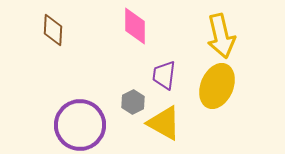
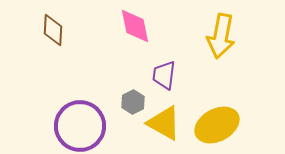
pink diamond: rotated 12 degrees counterclockwise
yellow arrow: rotated 24 degrees clockwise
yellow ellipse: moved 39 px down; rotated 39 degrees clockwise
purple circle: moved 1 px down
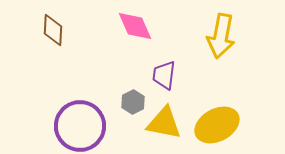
pink diamond: rotated 12 degrees counterclockwise
yellow triangle: rotated 18 degrees counterclockwise
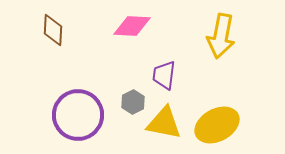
pink diamond: moved 3 px left; rotated 63 degrees counterclockwise
purple circle: moved 2 px left, 11 px up
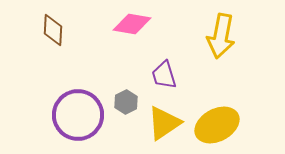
pink diamond: moved 2 px up; rotated 6 degrees clockwise
purple trapezoid: rotated 24 degrees counterclockwise
gray hexagon: moved 7 px left
yellow triangle: rotated 45 degrees counterclockwise
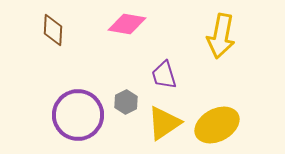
pink diamond: moved 5 px left
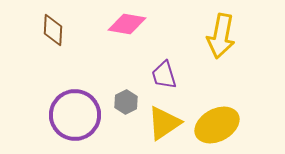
purple circle: moved 3 px left
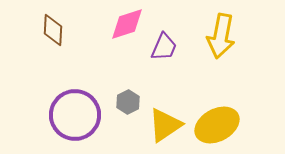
pink diamond: rotated 27 degrees counterclockwise
purple trapezoid: moved 28 px up; rotated 140 degrees counterclockwise
gray hexagon: moved 2 px right
yellow triangle: moved 1 px right, 2 px down
